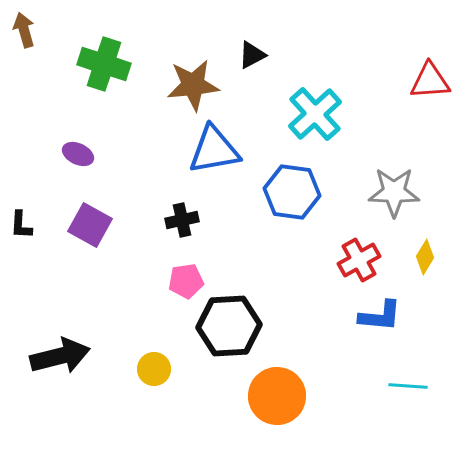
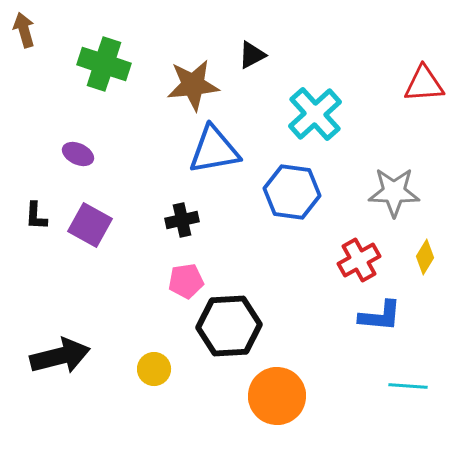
red triangle: moved 6 px left, 3 px down
black L-shape: moved 15 px right, 9 px up
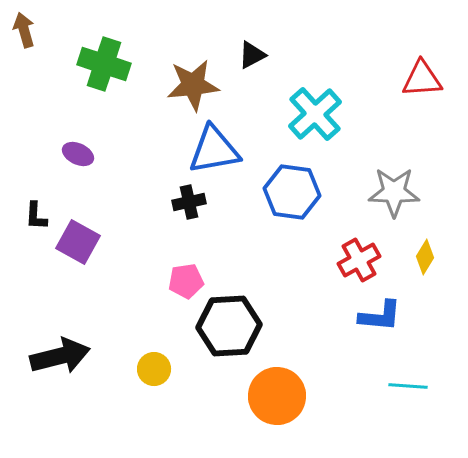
red triangle: moved 2 px left, 5 px up
black cross: moved 7 px right, 18 px up
purple square: moved 12 px left, 17 px down
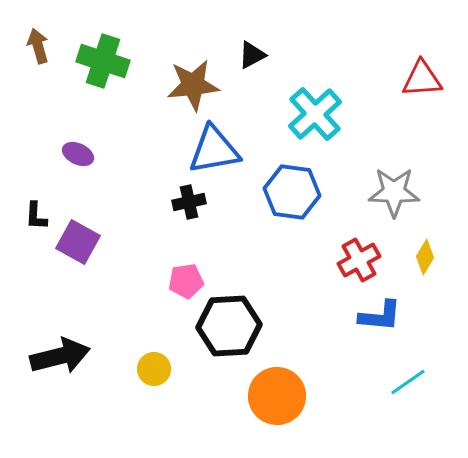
brown arrow: moved 14 px right, 16 px down
green cross: moved 1 px left, 3 px up
cyan line: moved 4 px up; rotated 39 degrees counterclockwise
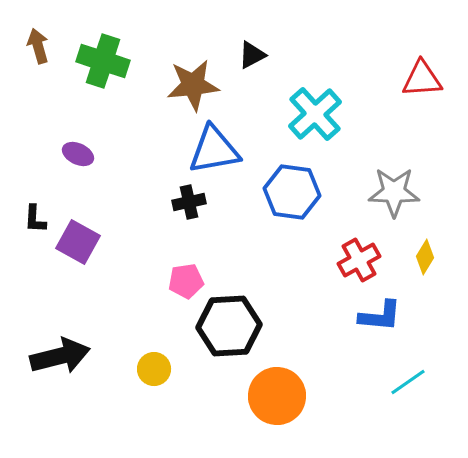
black L-shape: moved 1 px left, 3 px down
